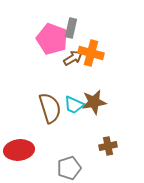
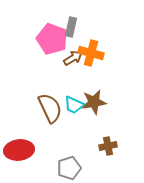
gray rectangle: moved 1 px up
brown semicircle: rotated 8 degrees counterclockwise
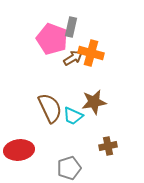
cyan trapezoid: moved 1 px left, 11 px down
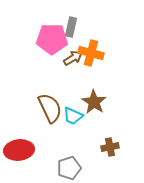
pink pentagon: rotated 20 degrees counterclockwise
brown star: rotated 30 degrees counterclockwise
brown cross: moved 2 px right, 1 px down
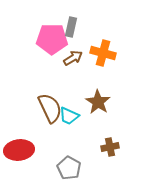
orange cross: moved 12 px right
brown star: moved 4 px right
cyan trapezoid: moved 4 px left
gray pentagon: rotated 25 degrees counterclockwise
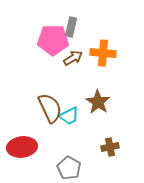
pink pentagon: moved 1 px right, 1 px down
orange cross: rotated 10 degrees counterclockwise
cyan trapezoid: rotated 50 degrees counterclockwise
red ellipse: moved 3 px right, 3 px up
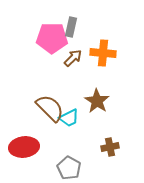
pink pentagon: moved 1 px left, 2 px up
brown arrow: rotated 12 degrees counterclockwise
brown star: moved 1 px left, 1 px up
brown semicircle: rotated 20 degrees counterclockwise
cyan trapezoid: moved 2 px down
red ellipse: moved 2 px right
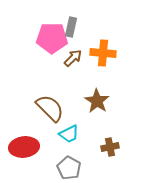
cyan trapezoid: moved 16 px down
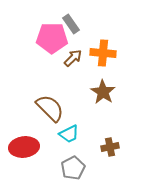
gray rectangle: moved 3 px up; rotated 48 degrees counterclockwise
brown star: moved 6 px right, 9 px up
gray pentagon: moved 4 px right; rotated 15 degrees clockwise
